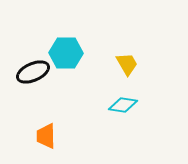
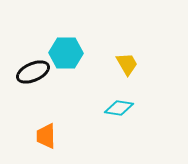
cyan diamond: moved 4 px left, 3 px down
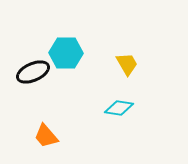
orange trapezoid: rotated 40 degrees counterclockwise
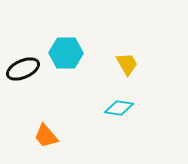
black ellipse: moved 10 px left, 3 px up
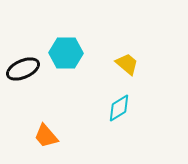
yellow trapezoid: rotated 20 degrees counterclockwise
cyan diamond: rotated 40 degrees counterclockwise
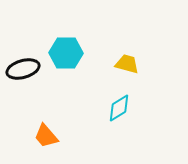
yellow trapezoid: rotated 25 degrees counterclockwise
black ellipse: rotated 8 degrees clockwise
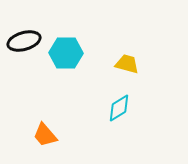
black ellipse: moved 1 px right, 28 px up
orange trapezoid: moved 1 px left, 1 px up
